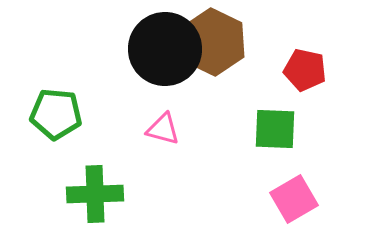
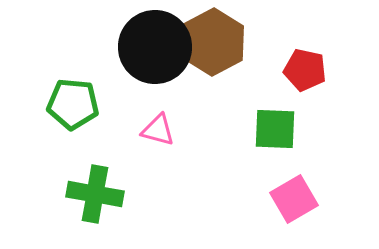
brown hexagon: rotated 6 degrees clockwise
black circle: moved 10 px left, 2 px up
green pentagon: moved 17 px right, 10 px up
pink triangle: moved 5 px left, 1 px down
green cross: rotated 12 degrees clockwise
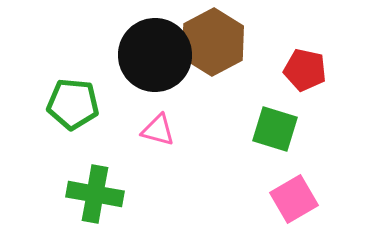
black circle: moved 8 px down
green square: rotated 15 degrees clockwise
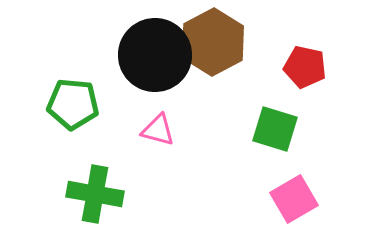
red pentagon: moved 3 px up
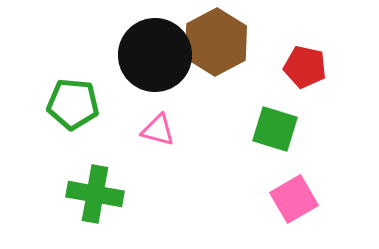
brown hexagon: moved 3 px right
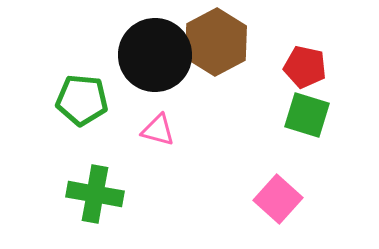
green pentagon: moved 9 px right, 4 px up
green square: moved 32 px right, 14 px up
pink square: moved 16 px left; rotated 18 degrees counterclockwise
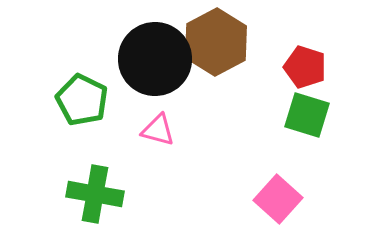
black circle: moved 4 px down
red pentagon: rotated 6 degrees clockwise
green pentagon: rotated 21 degrees clockwise
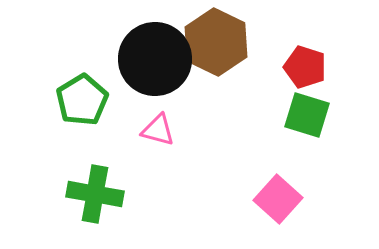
brown hexagon: rotated 6 degrees counterclockwise
green pentagon: rotated 15 degrees clockwise
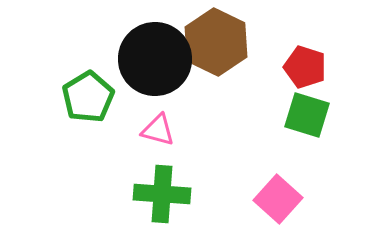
green pentagon: moved 6 px right, 3 px up
green cross: moved 67 px right; rotated 6 degrees counterclockwise
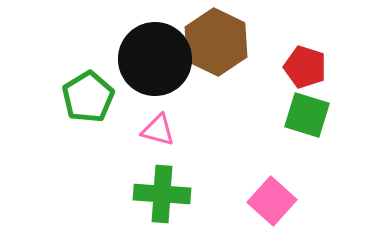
pink square: moved 6 px left, 2 px down
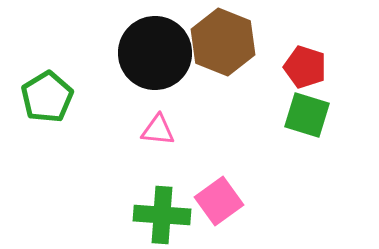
brown hexagon: moved 7 px right; rotated 4 degrees counterclockwise
black circle: moved 6 px up
green pentagon: moved 41 px left
pink triangle: rotated 9 degrees counterclockwise
green cross: moved 21 px down
pink square: moved 53 px left; rotated 12 degrees clockwise
